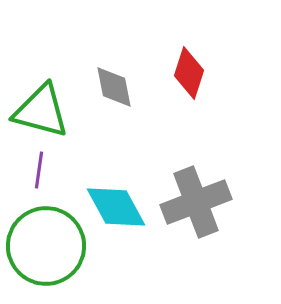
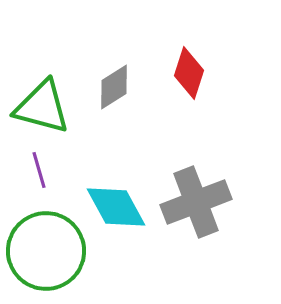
gray diamond: rotated 69 degrees clockwise
green triangle: moved 1 px right, 4 px up
purple line: rotated 24 degrees counterclockwise
green circle: moved 5 px down
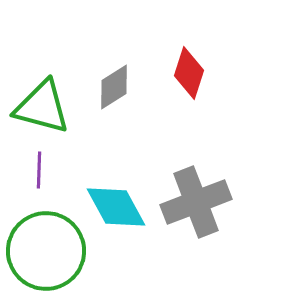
purple line: rotated 18 degrees clockwise
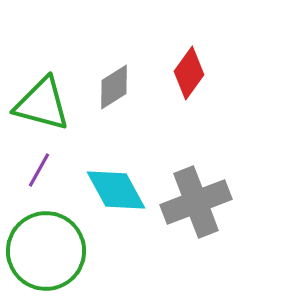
red diamond: rotated 18 degrees clockwise
green triangle: moved 3 px up
purple line: rotated 27 degrees clockwise
cyan diamond: moved 17 px up
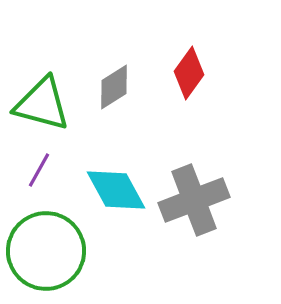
gray cross: moved 2 px left, 2 px up
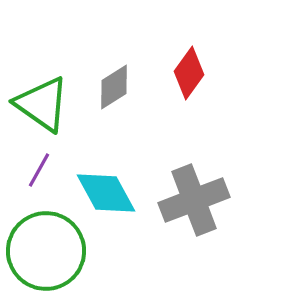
green triangle: rotated 20 degrees clockwise
cyan diamond: moved 10 px left, 3 px down
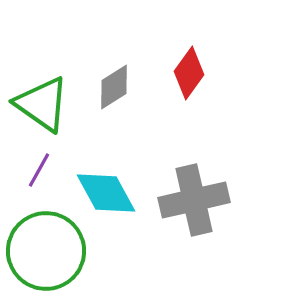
gray cross: rotated 8 degrees clockwise
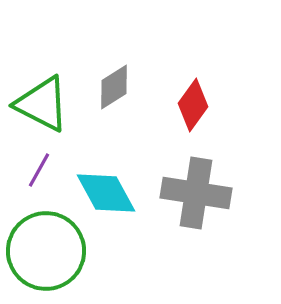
red diamond: moved 4 px right, 32 px down
green triangle: rotated 8 degrees counterclockwise
gray cross: moved 2 px right, 7 px up; rotated 22 degrees clockwise
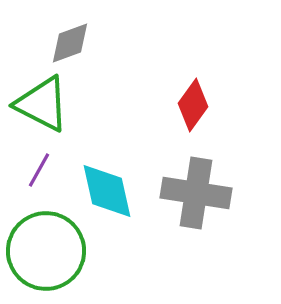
gray diamond: moved 44 px left, 44 px up; rotated 12 degrees clockwise
cyan diamond: moved 1 px right, 2 px up; rotated 16 degrees clockwise
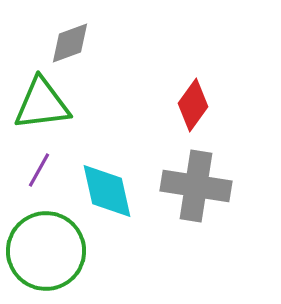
green triangle: rotated 34 degrees counterclockwise
gray cross: moved 7 px up
